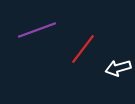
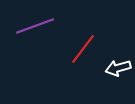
purple line: moved 2 px left, 4 px up
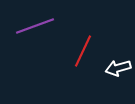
red line: moved 2 px down; rotated 12 degrees counterclockwise
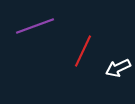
white arrow: rotated 10 degrees counterclockwise
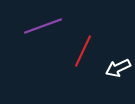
purple line: moved 8 px right
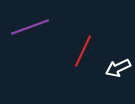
purple line: moved 13 px left, 1 px down
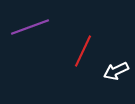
white arrow: moved 2 px left, 3 px down
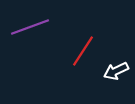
red line: rotated 8 degrees clockwise
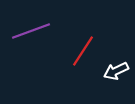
purple line: moved 1 px right, 4 px down
